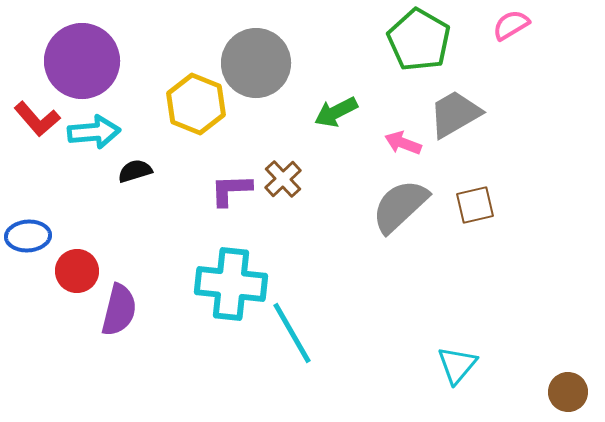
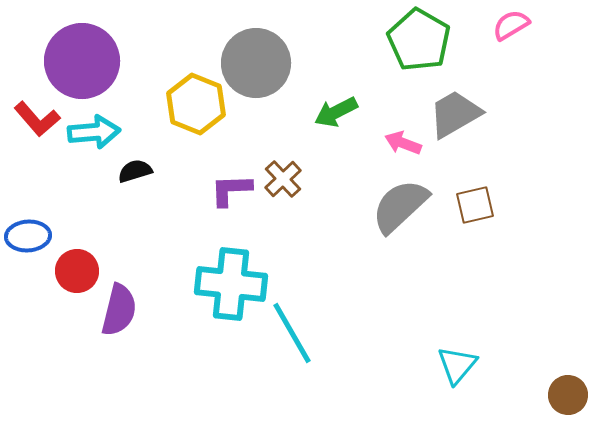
brown circle: moved 3 px down
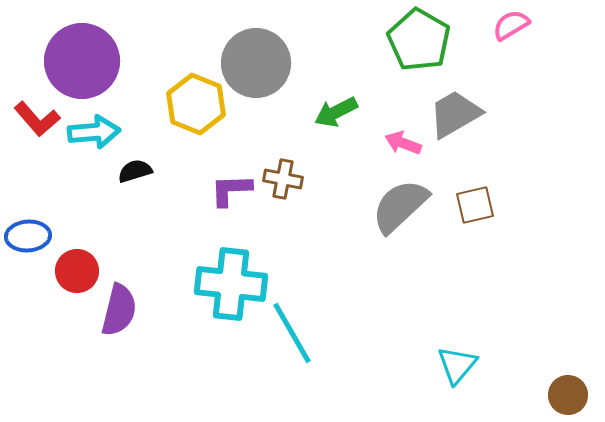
brown cross: rotated 36 degrees counterclockwise
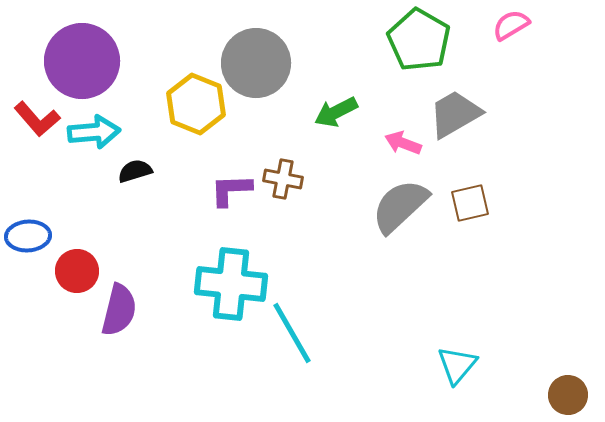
brown square: moved 5 px left, 2 px up
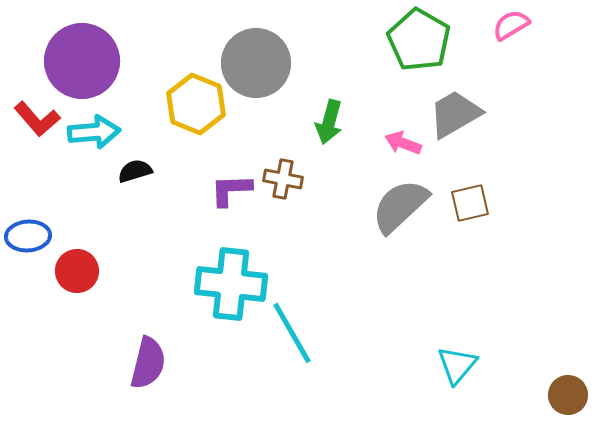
green arrow: moved 7 px left, 10 px down; rotated 48 degrees counterclockwise
purple semicircle: moved 29 px right, 53 px down
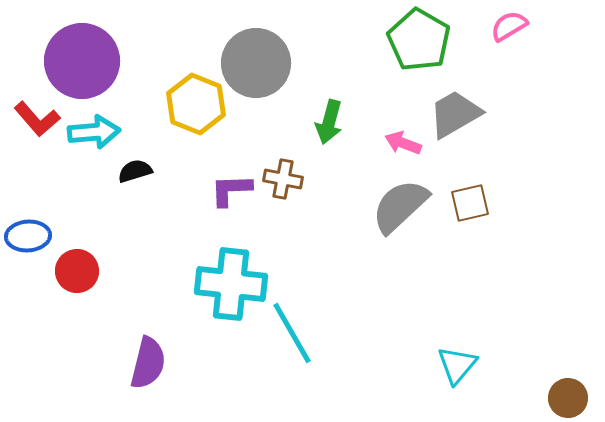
pink semicircle: moved 2 px left, 1 px down
brown circle: moved 3 px down
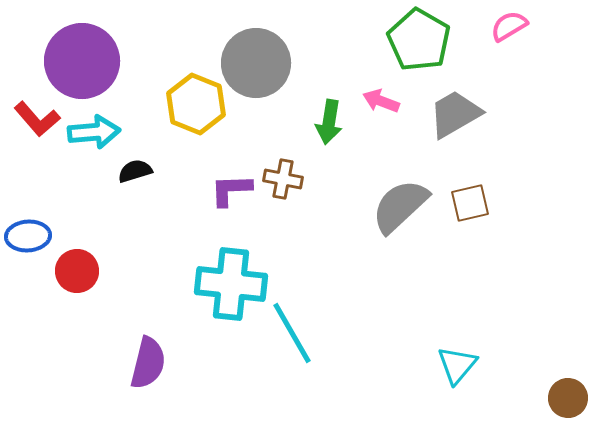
green arrow: rotated 6 degrees counterclockwise
pink arrow: moved 22 px left, 42 px up
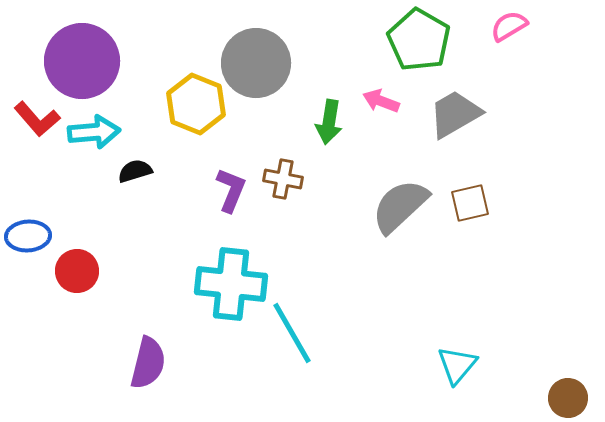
purple L-shape: rotated 114 degrees clockwise
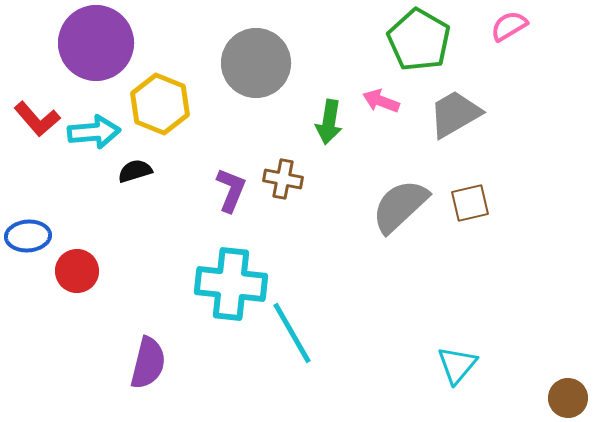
purple circle: moved 14 px right, 18 px up
yellow hexagon: moved 36 px left
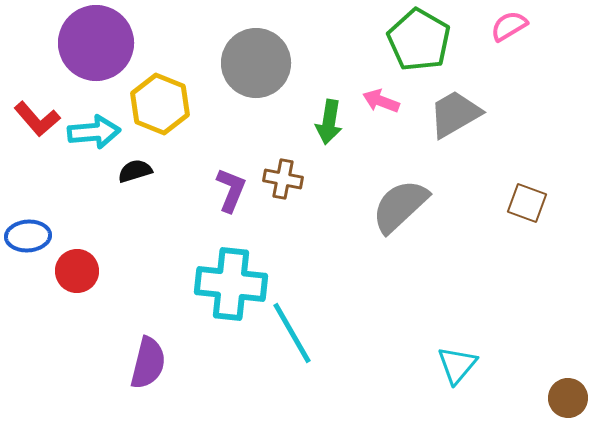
brown square: moved 57 px right; rotated 33 degrees clockwise
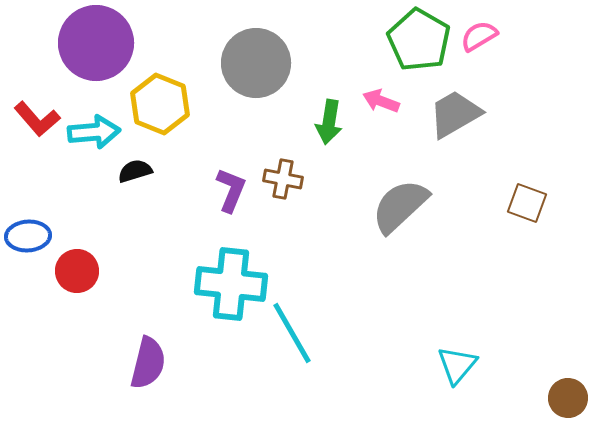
pink semicircle: moved 30 px left, 10 px down
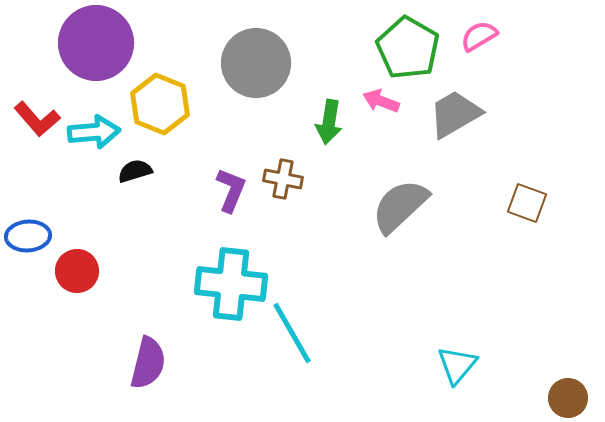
green pentagon: moved 11 px left, 8 px down
